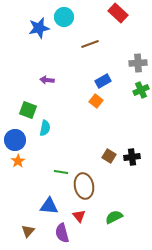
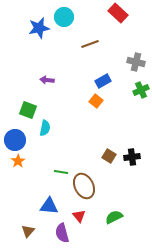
gray cross: moved 2 px left, 1 px up; rotated 18 degrees clockwise
brown ellipse: rotated 15 degrees counterclockwise
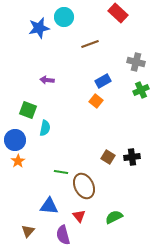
brown square: moved 1 px left, 1 px down
purple semicircle: moved 1 px right, 2 px down
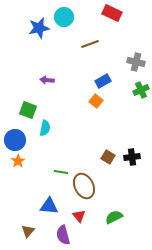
red rectangle: moved 6 px left; rotated 18 degrees counterclockwise
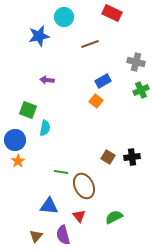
blue star: moved 8 px down
brown triangle: moved 8 px right, 5 px down
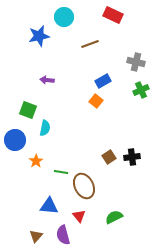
red rectangle: moved 1 px right, 2 px down
brown square: moved 1 px right; rotated 24 degrees clockwise
orange star: moved 18 px right
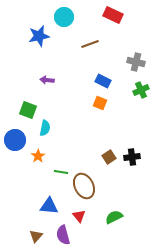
blue rectangle: rotated 56 degrees clockwise
orange square: moved 4 px right, 2 px down; rotated 16 degrees counterclockwise
orange star: moved 2 px right, 5 px up
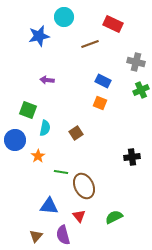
red rectangle: moved 9 px down
brown square: moved 33 px left, 24 px up
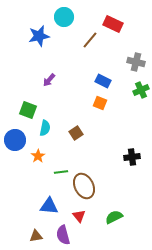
brown line: moved 4 px up; rotated 30 degrees counterclockwise
purple arrow: moved 2 px right; rotated 56 degrees counterclockwise
green line: rotated 16 degrees counterclockwise
brown triangle: rotated 40 degrees clockwise
